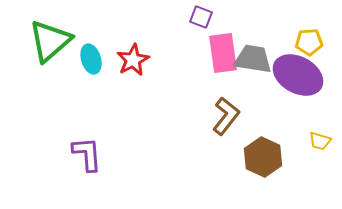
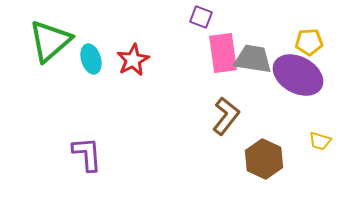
brown hexagon: moved 1 px right, 2 px down
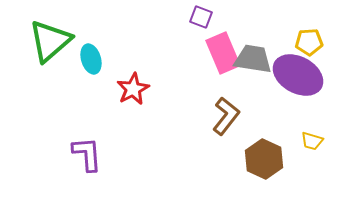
pink rectangle: rotated 15 degrees counterclockwise
red star: moved 29 px down
yellow trapezoid: moved 8 px left
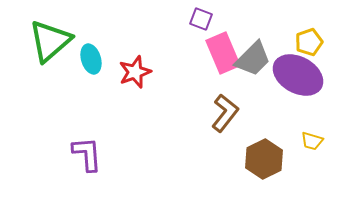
purple square: moved 2 px down
yellow pentagon: rotated 16 degrees counterclockwise
gray trapezoid: rotated 126 degrees clockwise
red star: moved 2 px right, 17 px up; rotated 8 degrees clockwise
brown L-shape: moved 1 px left, 3 px up
brown hexagon: rotated 9 degrees clockwise
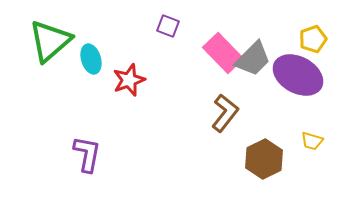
purple square: moved 33 px left, 7 px down
yellow pentagon: moved 4 px right, 3 px up
pink rectangle: rotated 21 degrees counterclockwise
red star: moved 6 px left, 8 px down
purple L-shape: rotated 15 degrees clockwise
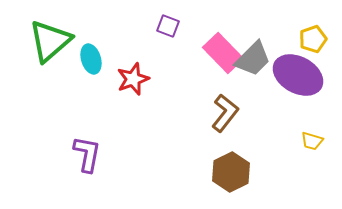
red star: moved 4 px right, 1 px up
brown hexagon: moved 33 px left, 13 px down
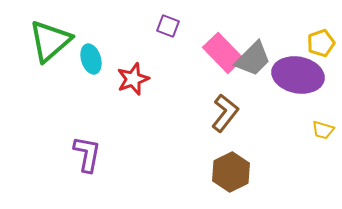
yellow pentagon: moved 8 px right, 4 px down
purple ellipse: rotated 18 degrees counterclockwise
yellow trapezoid: moved 11 px right, 11 px up
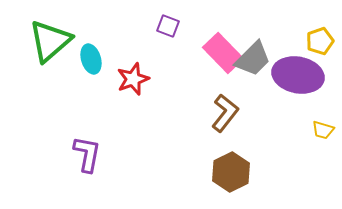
yellow pentagon: moved 1 px left, 2 px up
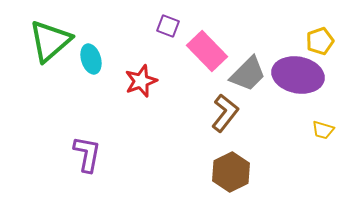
pink rectangle: moved 16 px left, 2 px up
gray trapezoid: moved 5 px left, 15 px down
red star: moved 8 px right, 2 px down
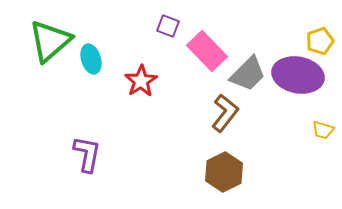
red star: rotated 12 degrees counterclockwise
brown hexagon: moved 7 px left
